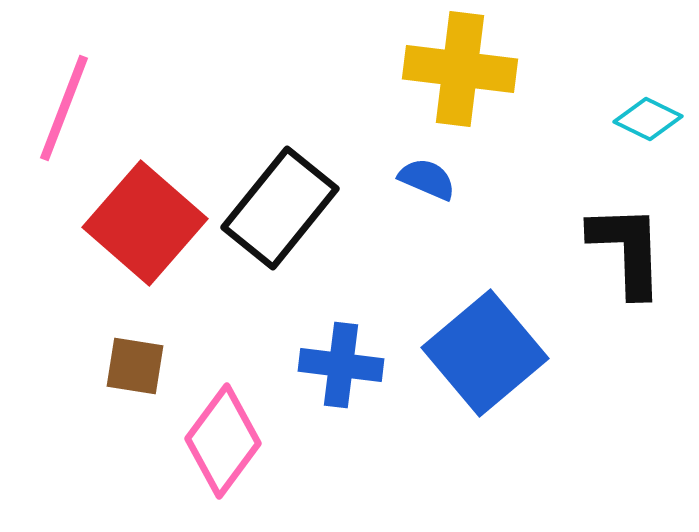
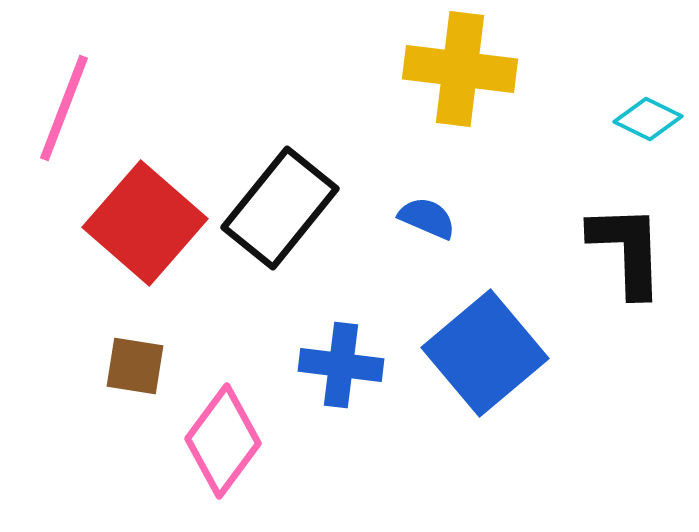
blue semicircle: moved 39 px down
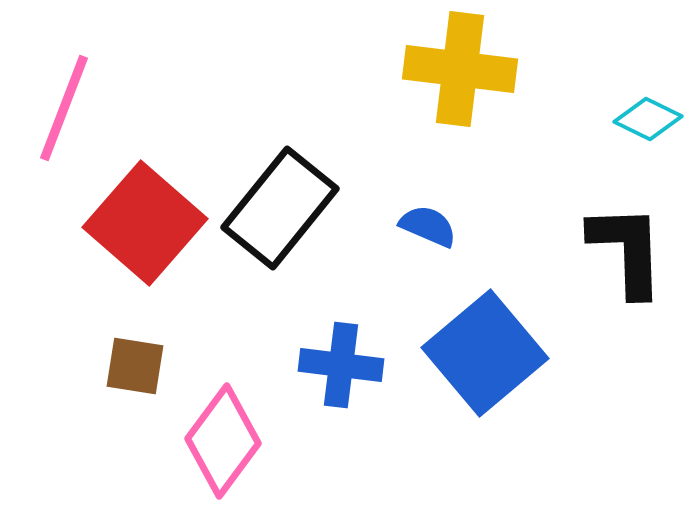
blue semicircle: moved 1 px right, 8 px down
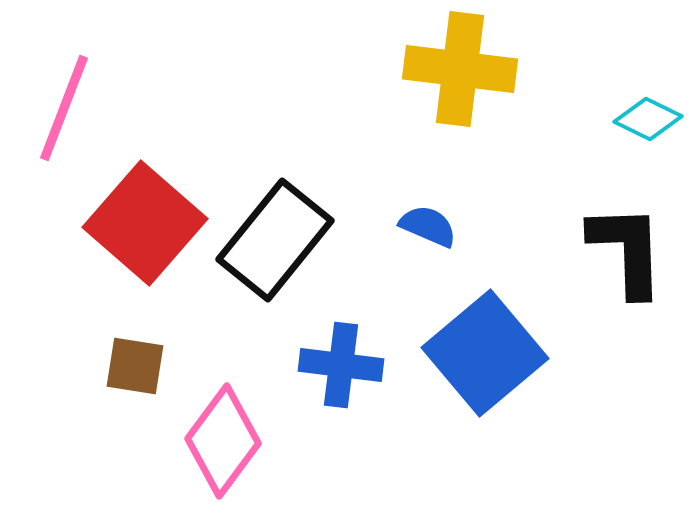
black rectangle: moved 5 px left, 32 px down
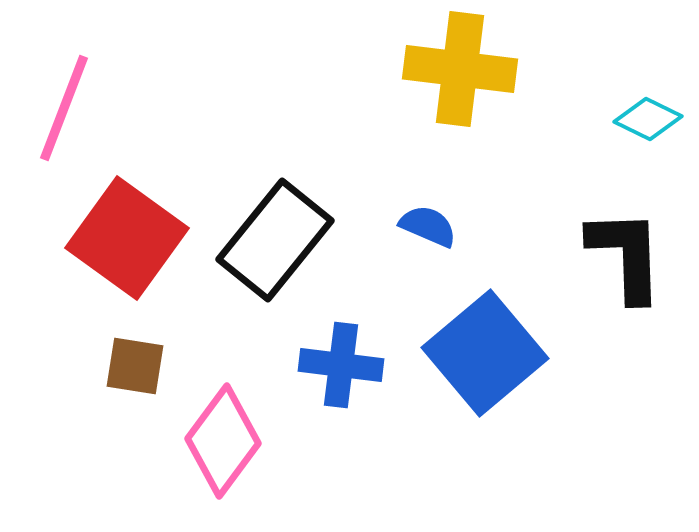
red square: moved 18 px left, 15 px down; rotated 5 degrees counterclockwise
black L-shape: moved 1 px left, 5 px down
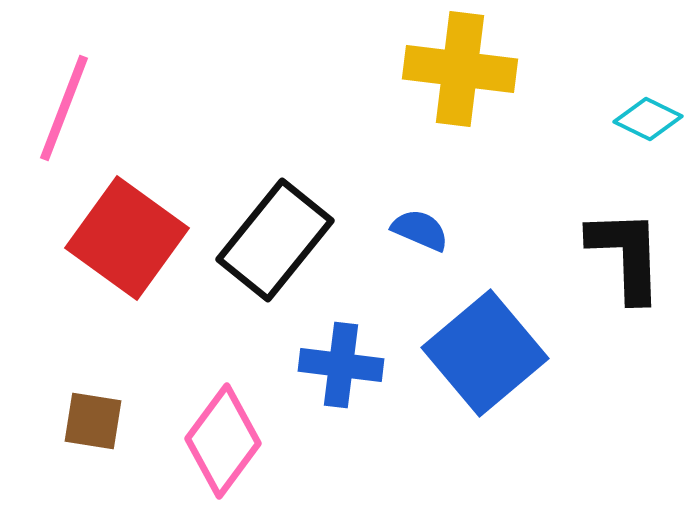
blue semicircle: moved 8 px left, 4 px down
brown square: moved 42 px left, 55 px down
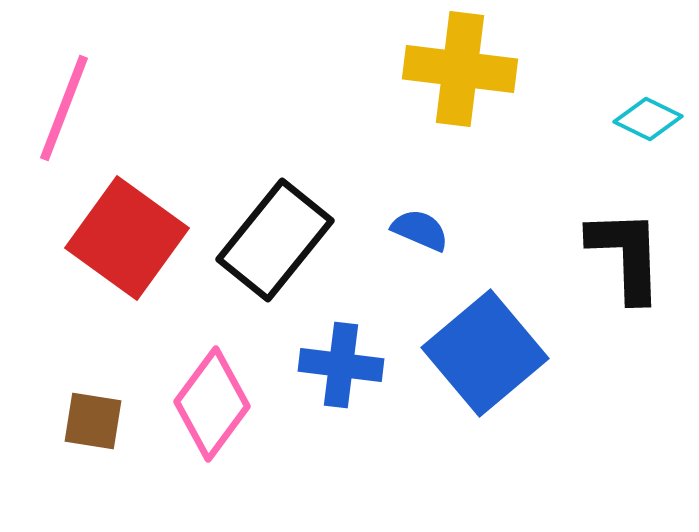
pink diamond: moved 11 px left, 37 px up
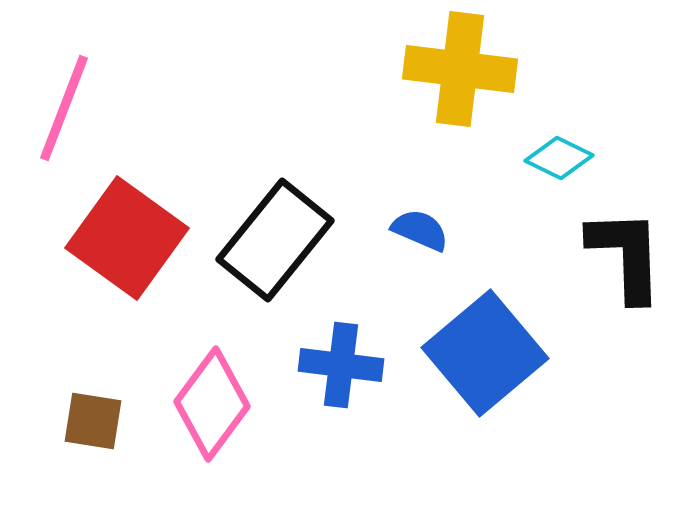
cyan diamond: moved 89 px left, 39 px down
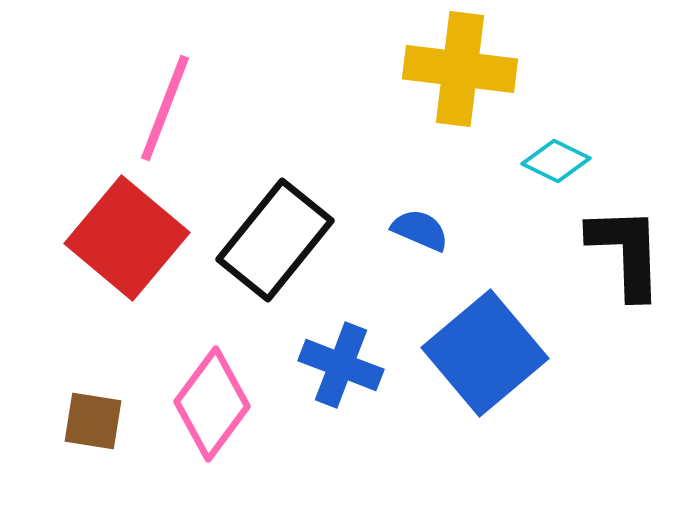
pink line: moved 101 px right
cyan diamond: moved 3 px left, 3 px down
red square: rotated 4 degrees clockwise
black L-shape: moved 3 px up
blue cross: rotated 14 degrees clockwise
